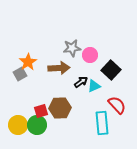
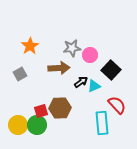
orange star: moved 2 px right, 16 px up
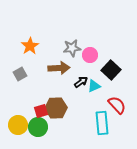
brown hexagon: moved 4 px left
green circle: moved 1 px right, 2 px down
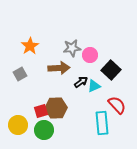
green circle: moved 6 px right, 3 px down
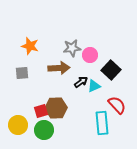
orange star: rotated 24 degrees counterclockwise
gray square: moved 2 px right, 1 px up; rotated 24 degrees clockwise
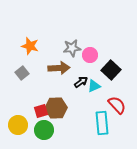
gray square: rotated 32 degrees counterclockwise
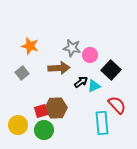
gray star: rotated 18 degrees clockwise
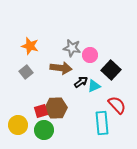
brown arrow: moved 2 px right; rotated 10 degrees clockwise
gray square: moved 4 px right, 1 px up
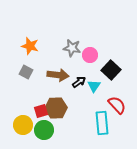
brown arrow: moved 3 px left, 7 px down
gray square: rotated 24 degrees counterclockwise
black arrow: moved 2 px left
cyan triangle: rotated 32 degrees counterclockwise
yellow circle: moved 5 px right
